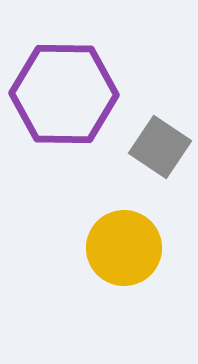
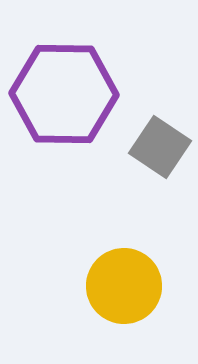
yellow circle: moved 38 px down
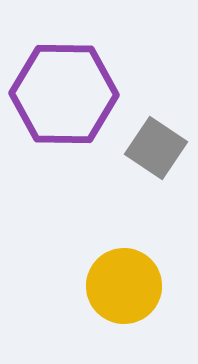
gray square: moved 4 px left, 1 px down
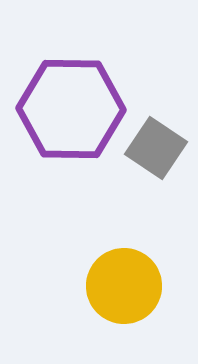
purple hexagon: moved 7 px right, 15 px down
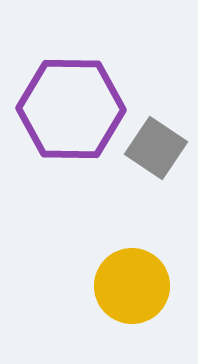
yellow circle: moved 8 px right
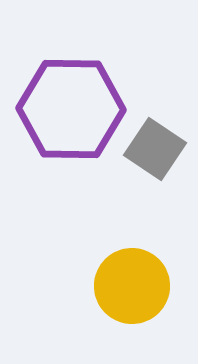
gray square: moved 1 px left, 1 px down
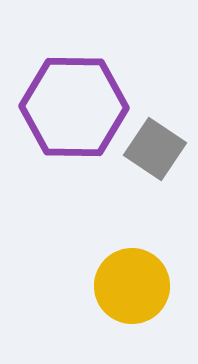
purple hexagon: moved 3 px right, 2 px up
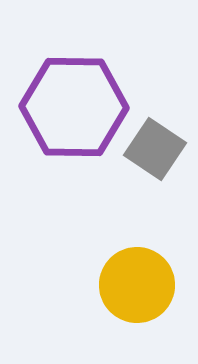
yellow circle: moved 5 px right, 1 px up
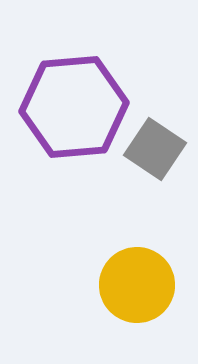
purple hexagon: rotated 6 degrees counterclockwise
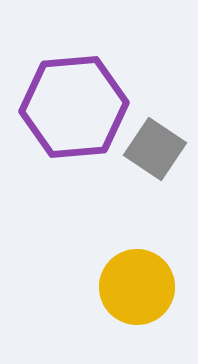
yellow circle: moved 2 px down
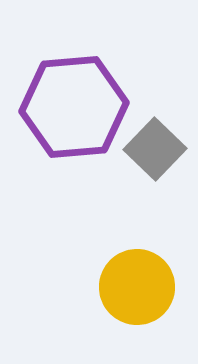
gray square: rotated 10 degrees clockwise
